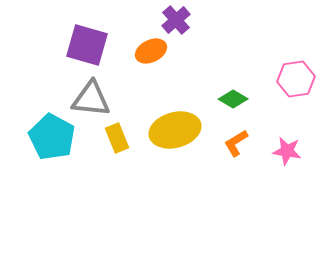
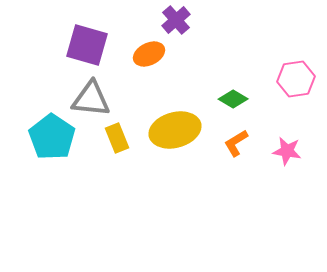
orange ellipse: moved 2 px left, 3 px down
cyan pentagon: rotated 6 degrees clockwise
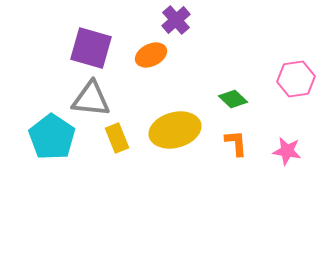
purple square: moved 4 px right, 3 px down
orange ellipse: moved 2 px right, 1 px down
green diamond: rotated 12 degrees clockwise
orange L-shape: rotated 116 degrees clockwise
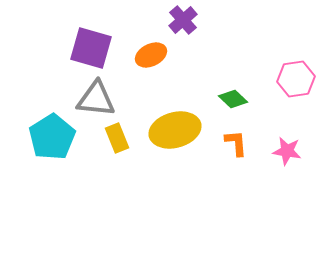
purple cross: moved 7 px right
gray triangle: moved 5 px right
cyan pentagon: rotated 6 degrees clockwise
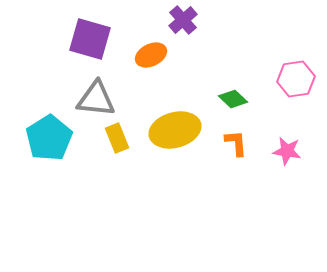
purple square: moved 1 px left, 9 px up
cyan pentagon: moved 3 px left, 1 px down
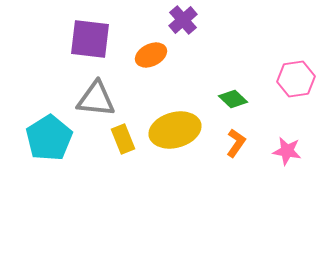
purple square: rotated 9 degrees counterclockwise
yellow rectangle: moved 6 px right, 1 px down
orange L-shape: rotated 40 degrees clockwise
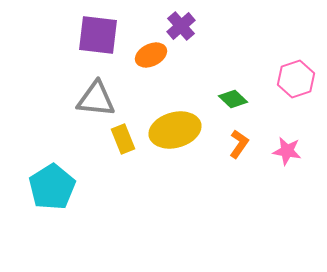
purple cross: moved 2 px left, 6 px down
purple square: moved 8 px right, 4 px up
pink hexagon: rotated 9 degrees counterclockwise
cyan pentagon: moved 3 px right, 49 px down
orange L-shape: moved 3 px right, 1 px down
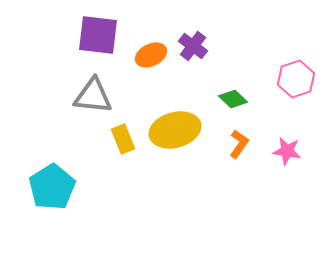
purple cross: moved 12 px right, 20 px down; rotated 12 degrees counterclockwise
gray triangle: moved 3 px left, 3 px up
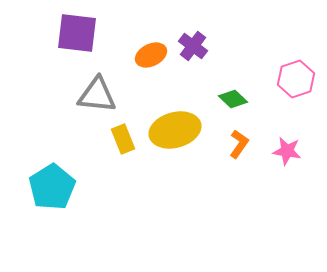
purple square: moved 21 px left, 2 px up
gray triangle: moved 4 px right, 1 px up
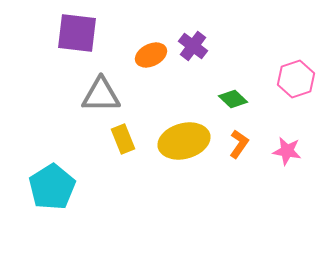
gray triangle: moved 4 px right; rotated 6 degrees counterclockwise
yellow ellipse: moved 9 px right, 11 px down
